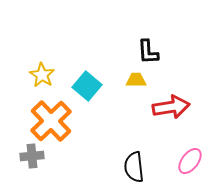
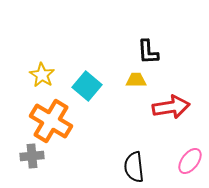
orange cross: rotated 15 degrees counterclockwise
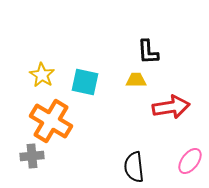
cyan square: moved 2 px left, 4 px up; rotated 28 degrees counterclockwise
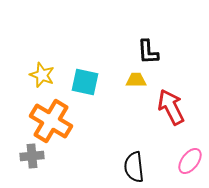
yellow star: rotated 10 degrees counterclockwise
red arrow: rotated 108 degrees counterclockwise
